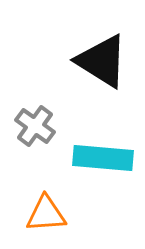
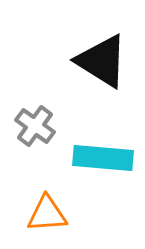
orange triangle: moved 1 px right
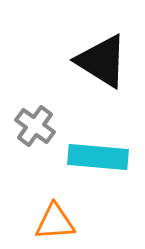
cyan rectangle: moved 5 px left, 1 px up
orange triangle: moved 8 px right, 8 px down
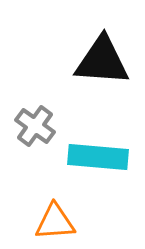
black triangle: rotated 28 degrees counterclockwise
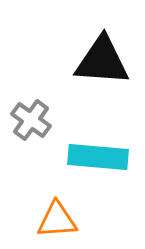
gray cross: moved 4 px left, 6 px up
orange triangle: moved 2 px right, 2 px up
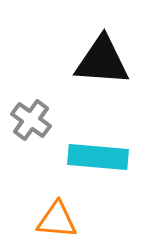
orange triangle: rotated 9 degrees clockwise
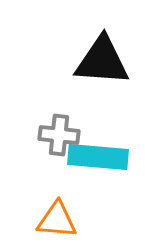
gray cross: moved 28 px right, 15 px down; rotated 30 degrees counterclockwise
